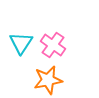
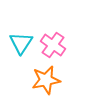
orange star: moved 2 px left
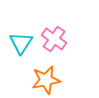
pink cross: moved 1 px right, 6 px up
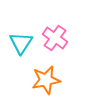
pink cross: moved 1 px right, 1 px up
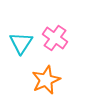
orange star: rotated 12 degrees counterclockwise
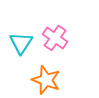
orange star: rotated 28 degrees counterclockwise
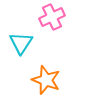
pink cross: moved 3 px left, 21 px up; rotated 30 degrees clockwise
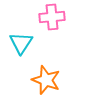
pink cross: rotated 20 degrees clockwise
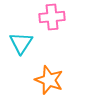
orange star: moved 3 px right
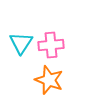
pink cross: moved 1 px left, 28 px down
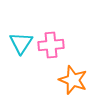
orange star: moved 24 px right
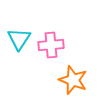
cyan triangle: moved 2 px left, 4 px up
